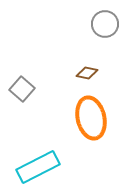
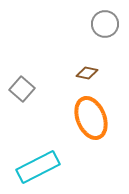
orange ellipse: rotated 9 degrees counterclockwise
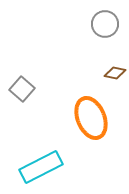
brown diamond: moved 28 px right
cyan rectangle: moved 3 px right
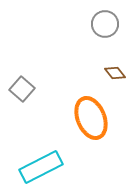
brown diamond: rotated 40 degrees clockwise
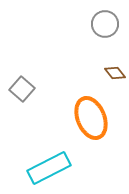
cyan rectangle: moved 8 px right, 1 px down
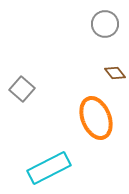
orange ellipse: moved 5 px right
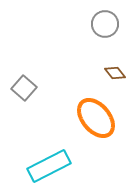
gray square: moved 2 px right, 1 px up
orange ellipse: rotated 18 degrees counterclockwise
cyan rectangle: moved 2 px up
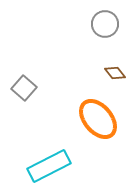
orange ellipse: moved 2 px right, 1 px down
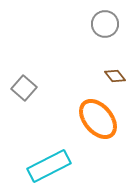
brown diamond: moved 3 px down
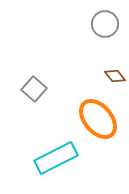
gray square: moved 10 px right, 1 px down
cyan rectangle: moved 7 px right, 8 px up
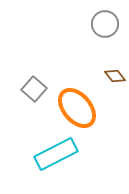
orange ellipse: moved 21 px left, 11 px up
cyan rectangle: moved 4 px up
